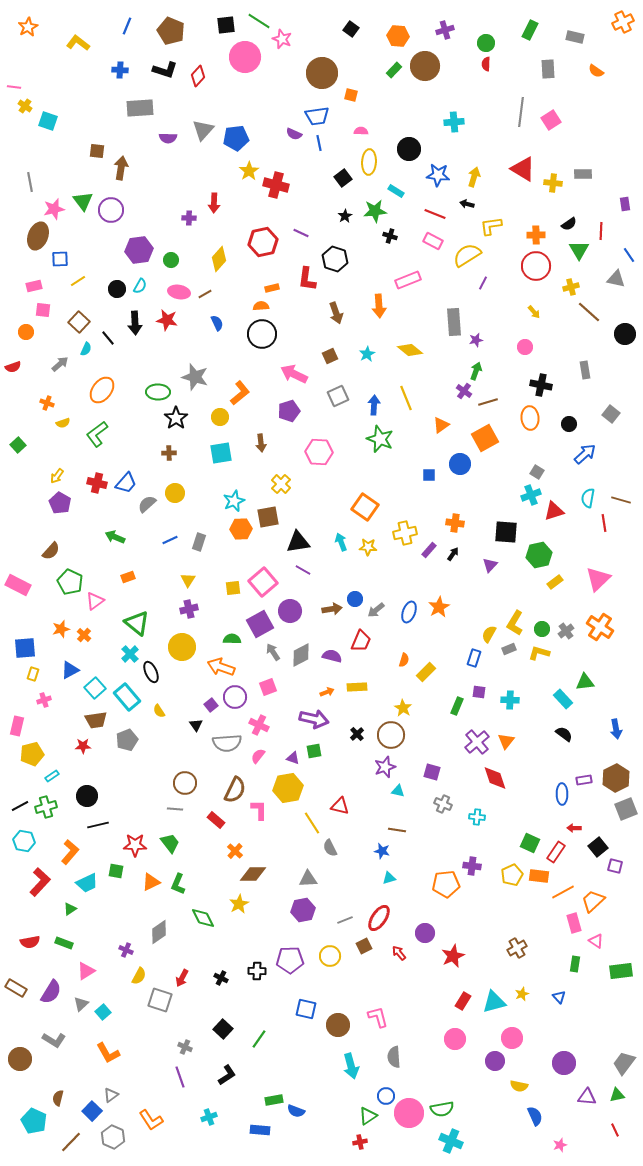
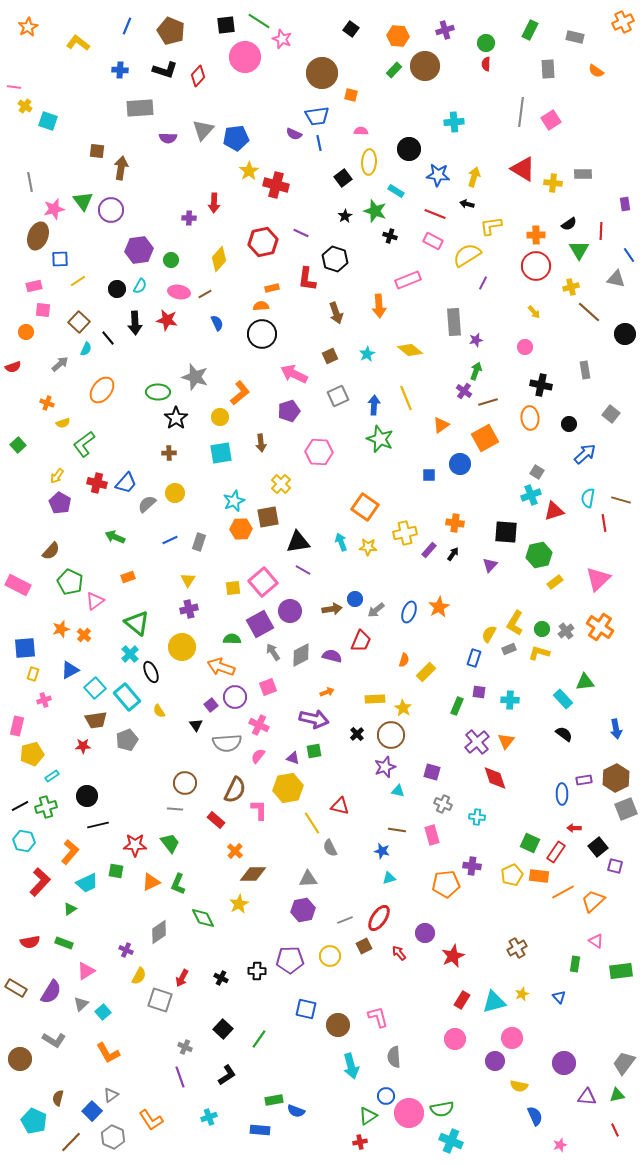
green star at (375, 211): rotated 25 degrees clockwise
green L-shape at (97, 434): moved 13 px left, 10 px down
yellow rectangle at (357, 687): moved 18 px right, 12 px down
pink rectangle at (574, 923): moved 142 px left, 88 px up
red rectangle at (463, 1001): moved 1 px left, 1 px up
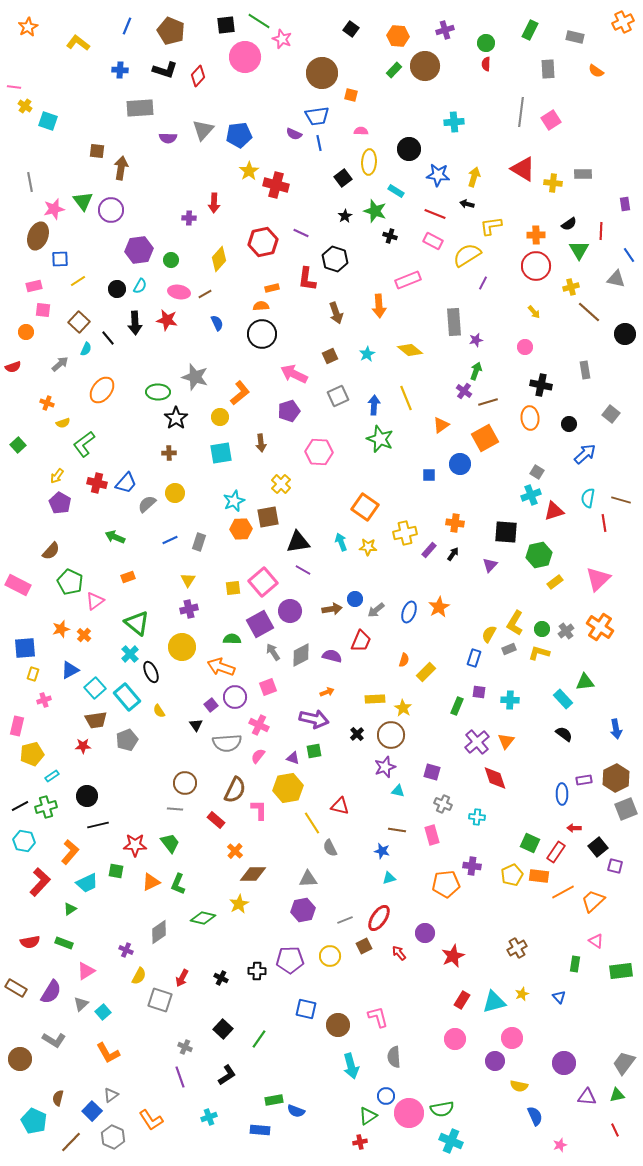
blue pentagon at (236, 138): moved 3 px right, 3 px up
green diamond at (203, 918): rotated 50 degrees counterclockwise
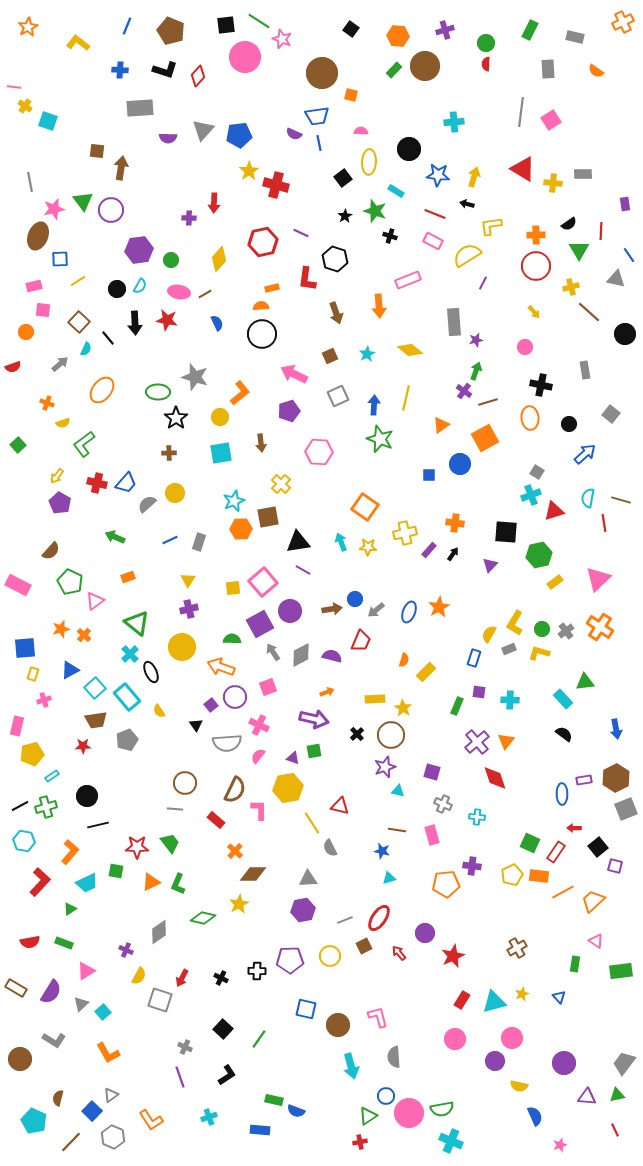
yellow line at (406, 398): rotated 35 degrees clockwise
red star at (135, 845): moved 2 px right, 2 px down
green rectangle at (274, 1100): rotated 24 degrees clockwise
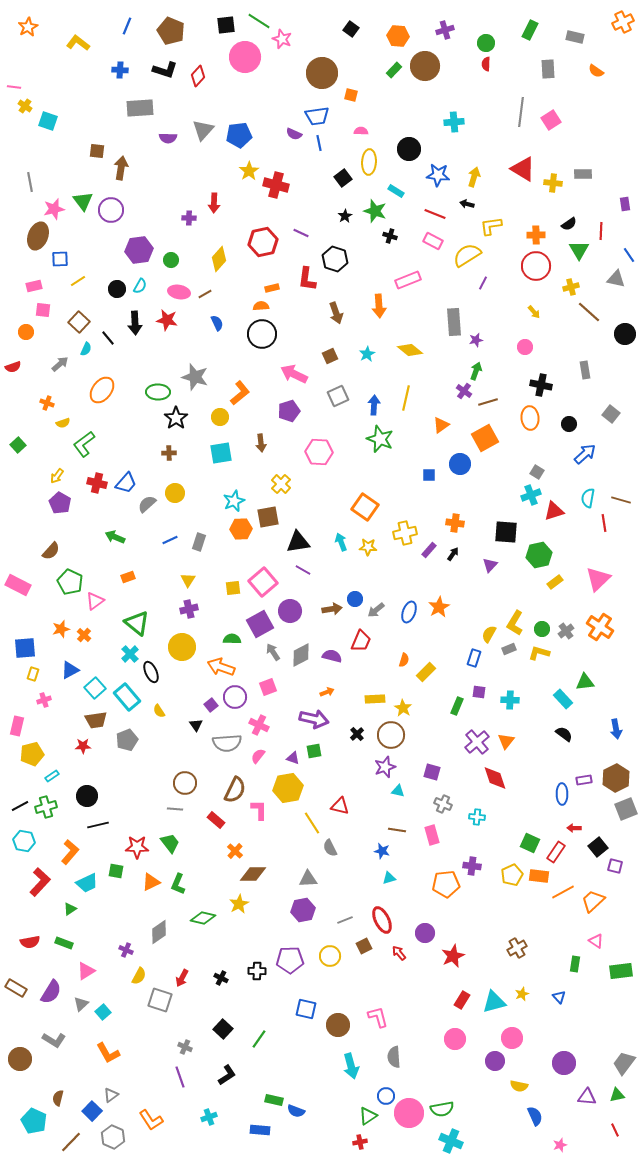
red ellipse at (379, 918): moved 3 px right, 2 px down; rotated 60 degrees counterclockwise
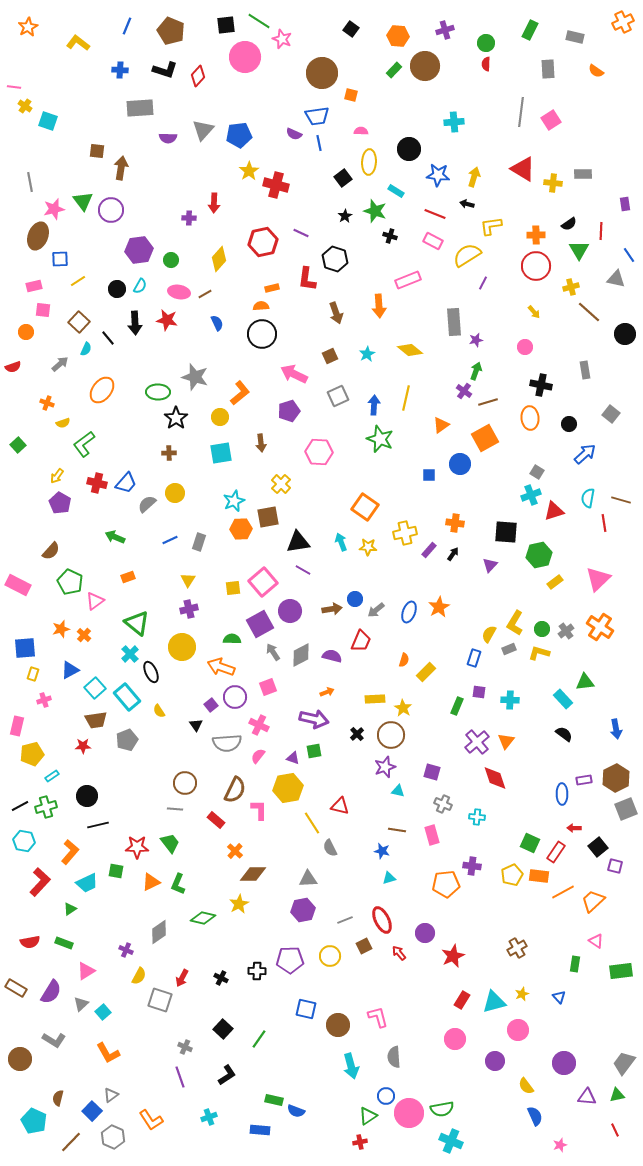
pink circle at (512, 1038): moved 6 px right, 8 px up
yellow semicircle at (519, 1086): moved 7 px right; rotated 42 degrees clockwise
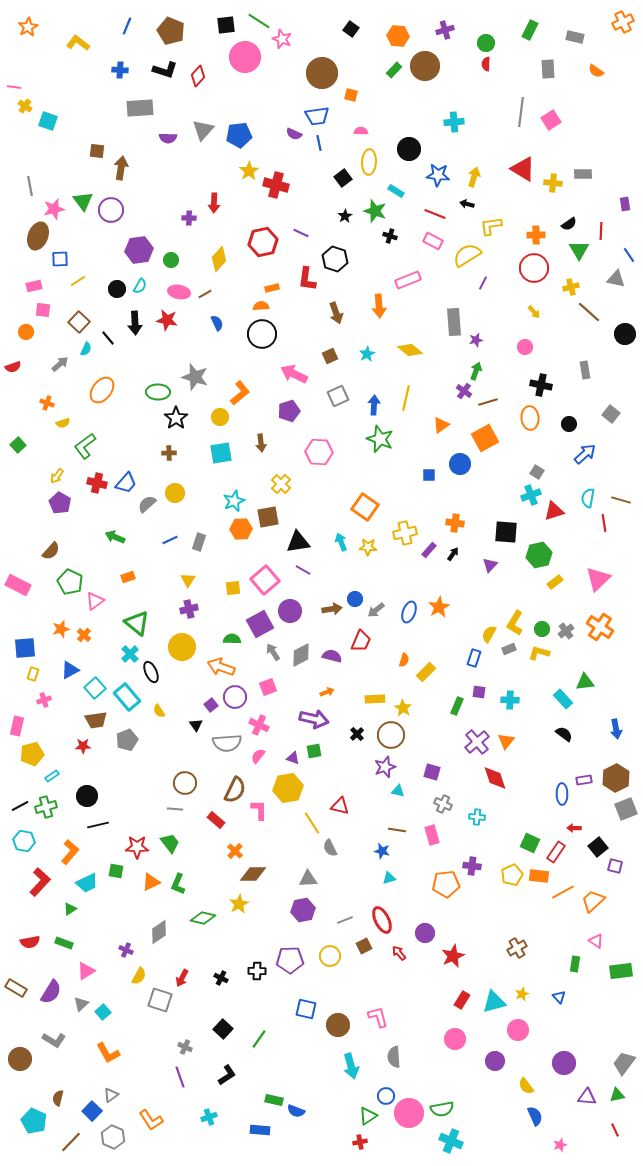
gray line at (30, 182): moved 4 px down
red circle at (536, 266): moved 2 px left, 2 px down
green L-shape at (84, 444): moved 1 px right, 2 px down
pink square at (263, 582): moved 2 px right, 2 px up
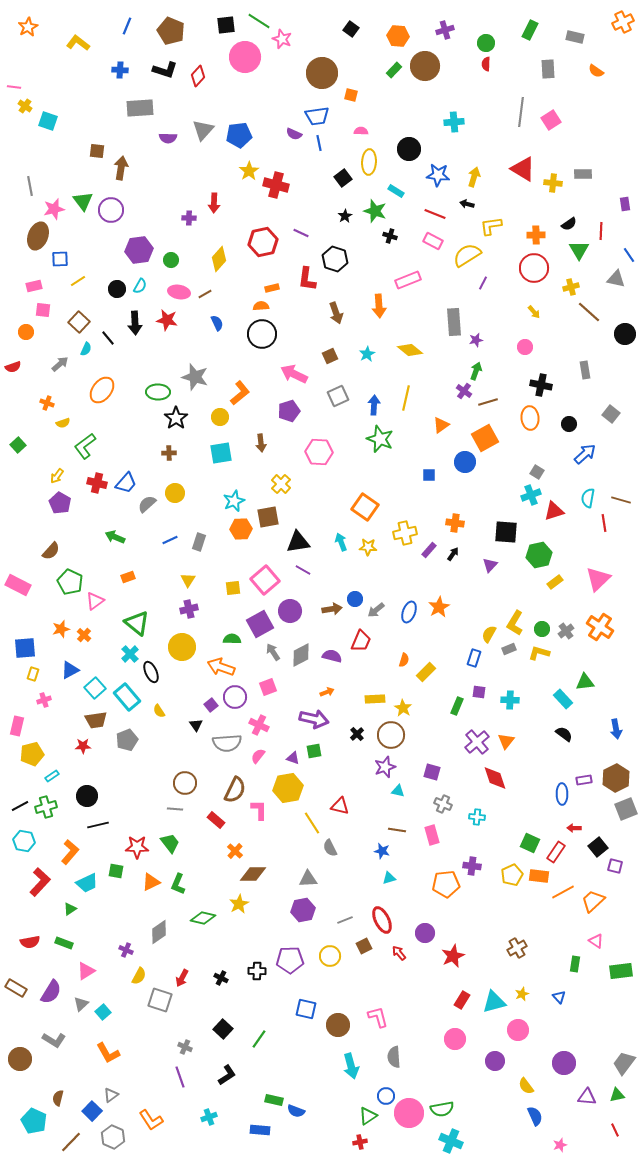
blue circle at (460, 464): moved 5 px right, 2 px up
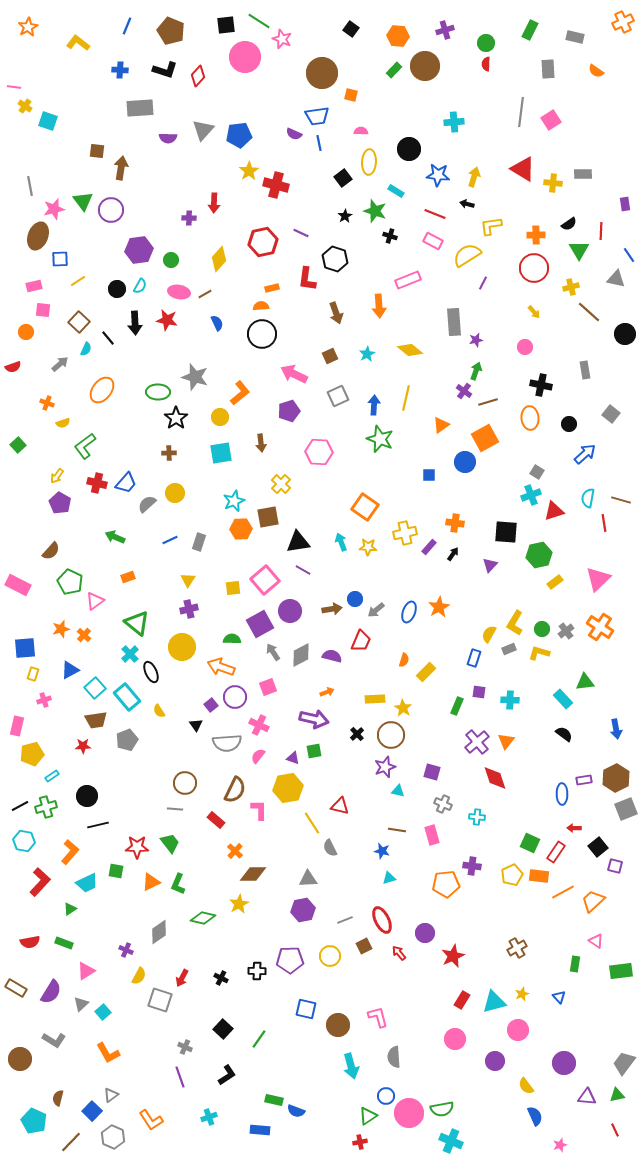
purple rectangle at (429, 550): moved 3 px up
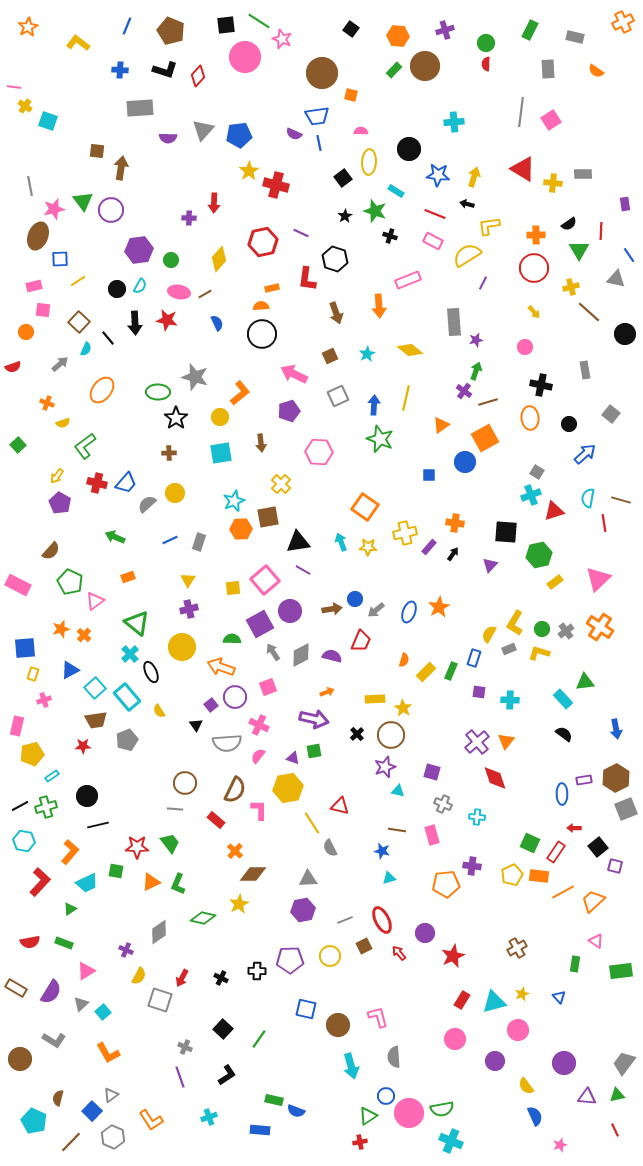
yellow L-shape at (491, 226): moved 2 px left
green rectangle at (457, 706): moved 6 px left, 35 px up
